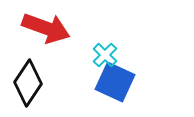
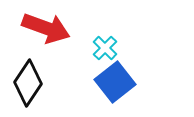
cyan cross: moved 7 px up
blue square: rotated 27 degrees clockwise
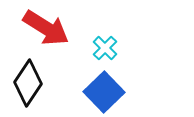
red arrow: rotated 12 degrees clockwise
blue square: moved 11 px left, 10 px down; rotated 6 degrees counterclockwise
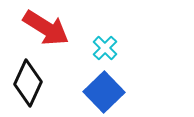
black diamond: rotated 9 degrees counterclockwise
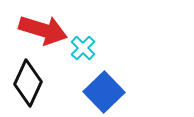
red arrow: moved 3 px left, 2 px down; rotated 15 degrees counterclockwise
cyan cross: moved 22 px left
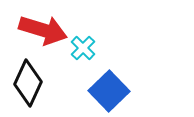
blue square: moved 5 px right, 1 px up
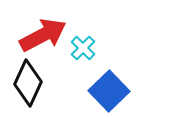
red arrow: moved 5 px down; rotated 45 degrees counterclockwise
